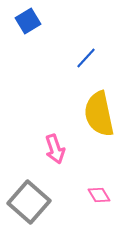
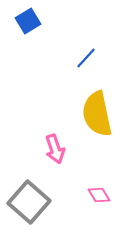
yellow semicircle: moved 2 px left
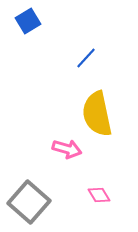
pink arrow: moved 12 px right; rotated 56 degrees counterclockwise
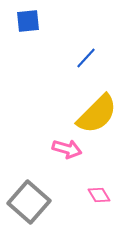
blue square: rotated 25 degrees clockwise
yellow semicircle: rotated 123 degrees counterclockwise
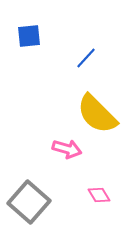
blue square: moved 1 px right, 15 px down
yellow semicircle: rotated 90 degrees clockwise
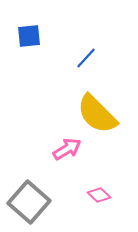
pink arrow: rotated 48 degrees counterclockwise
pink diamond: rotated 15 degrees counterclockwise
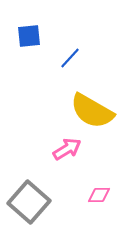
blue line: moved 16 px left
yellow semicircle: moved 5 px left, 3 px up; rotated 15 degrees counterclockwise
pink diamond: rotated 45 degrees counterclockwise
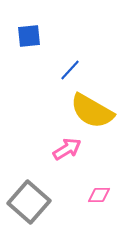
blue line: moved 12 px down
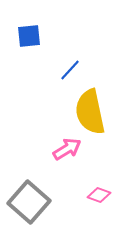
yellow semicircle: moved 2 px left, 1 px down; rotated 48 degrees clockwise
pink diamond: rotated 20 degrees clockwise
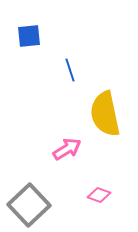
blue line: rotated 60 degrees counterclockwise
yellow semicircle: moved 15 px right, 2 px down
gray square: moved 3 px down; rotated 6 degrees clockwise
